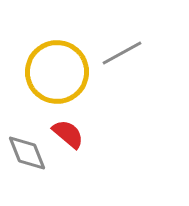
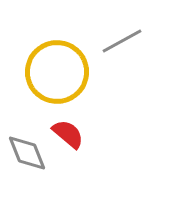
gray line: moved 12 px up
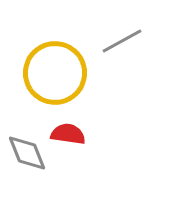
yellow circle: moved 2 px left, 1 px down
red semicircle: rotated 32 degrees counterclockwise
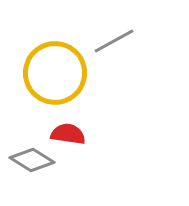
gray line: moved 8 px left
gray diamond: moved 5 px right, 7 px down; rotated 36 degrees counterclockwise
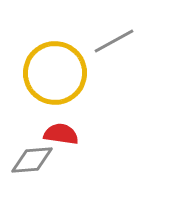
red semicircle: moved 7 px left
gray diamond: rotated 36 degrees counterclockwise
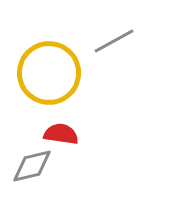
yellow circle: moved 6 px left
gray diamond: moved 6 px down; rotated 9 degrees counterclockwise
